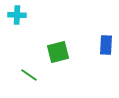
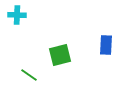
green square: moved 2 px right, 3 px down
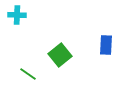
green square: rotated 25 degrees counterclockwise
green line: moved 1 px left, 1 px up
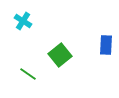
cyan cross: moved 6 px right, 6 px down; rotated 30 degrees clockwise
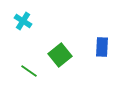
blue rectangle: moved 4 px left, 2 px down
green line: moved 1 px right, 3 px up
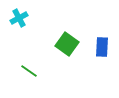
cyan cross: moved 4 px left, 3 px up; rotated 30 degrees clockwise
green square: moved 7 px right, 11 px up; rotated 15 degrees counterclockwise
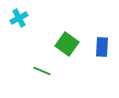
green line: moved 13 px right; rotated 12 degrees counterclockwise
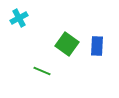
blue rectangle: moved 5 px left, 1 px up
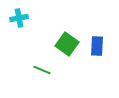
cyan cross: rotated 18 degrees clockwise
green line: moved 1 px up
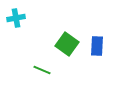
cyan cross: moved 3 px left
